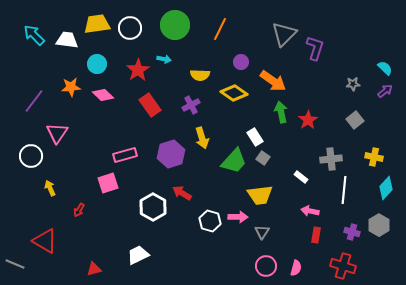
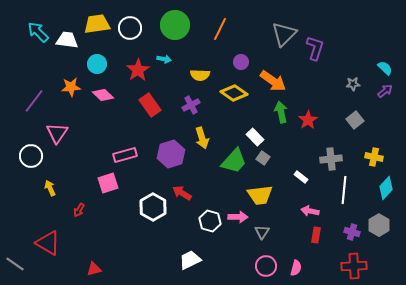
cyan arrow at (34, 35): moved 4 px right, 3 px up
white rectangle at (255, 137): rotated 12 degrees counterclockwise
red triangle at (45, 241): moved 3 px right, 2 px down
white trapezoid at (138, 255): moved 52 px right, 5 px down
gray line at (15, 264): rotated 12 degrees clockwise
red cross at (343, 266): moved 11 px right; rotated 20 degrees counterclockwise
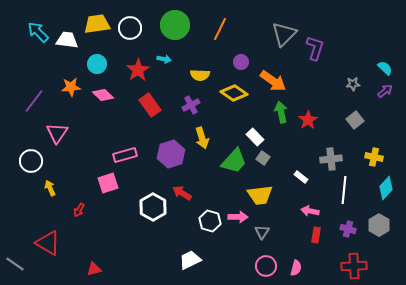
white circle at (31, 156): moved 5 px down
purple cross at (352, 232): moved 4 px left, 3 px up
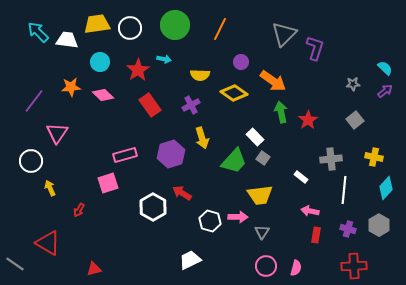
cyan circle at (97, 64): moved 3 px right, 2 px up
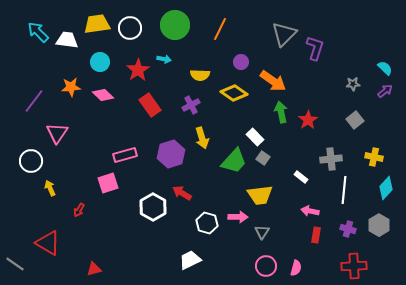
white hexagon at (210, 221): moved 3 px left, 2 px down
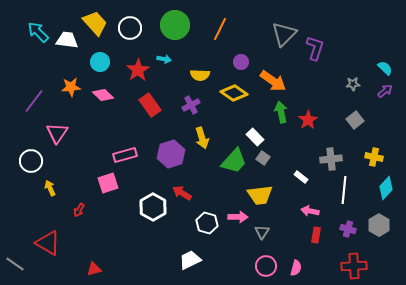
yellow trapezoid at (97, 24): moved 2 px left, 1 px up; rotated 56 degrees clockwise
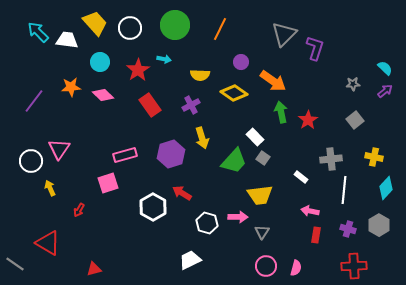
pink triangle at (57, 133): moved 2 px right, 16 px down
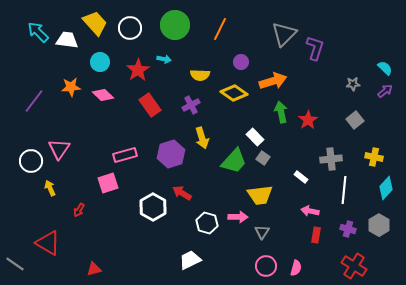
orange arrow at (273, 81): rotated 52 degrees counterclockwise
red cross at (354, 266): rotated 35 degrees clockwise
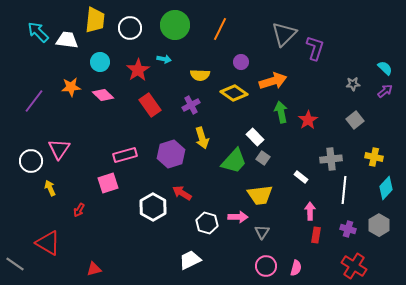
yellow trapezoid at (95, 23): moved 3 px up; rotated 48 degrees clockwise
pink arrow at (310, 211): rotated 78 degrees clockwise
